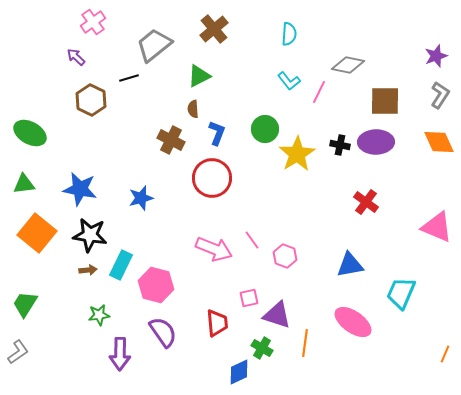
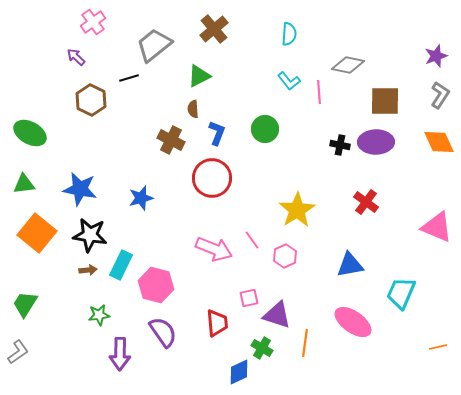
pink line at (319, 92): rotated 30 degrees counterclockwise
yellow star at (297, 154): moved 56 px down
pink hexagon at (285, 256): rotated 15 degrees clockwise
orange line at (445, 354): moved 7 px left, 7 px up; rotated 54 degrees clockwise
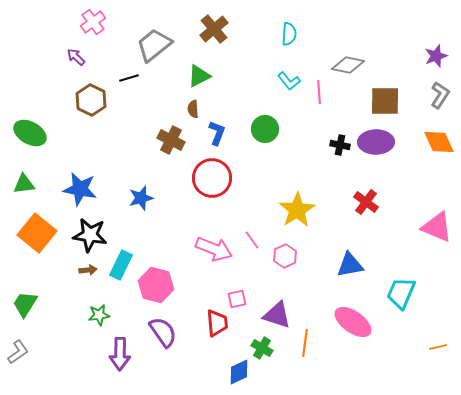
pink square at (249, 298): moved 12 px left, 1 px down
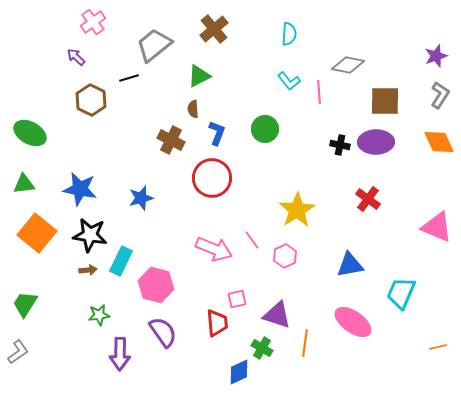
red cross at (366, 202): moved 2 px right, 3 px up
cyan rectangle at (121, 265): moved 4 px up
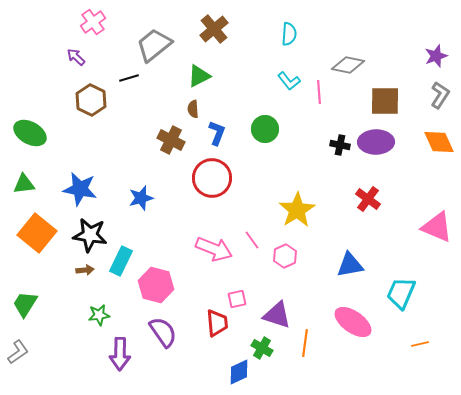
brown arrow at (88, 270): moved 3 px left
orange line at (438, 347): moved 18 px left, 3 px up
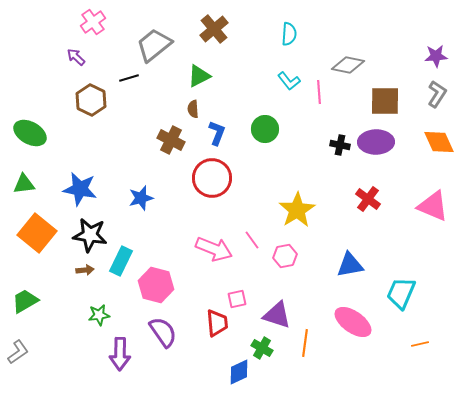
purple star at (436, 56): rotated 15 degrees clockwise
gray L-shape at (440, 95): moved 3 px left, 1 px up
pink triangle at (437, 227): moved 4 px left, 21 px up
pink hexagon at (285, 256): rotated 15 degrees clockwise
green trapezoid at (25, 304): moved 3 px up; rotated 28 degrees clockwise
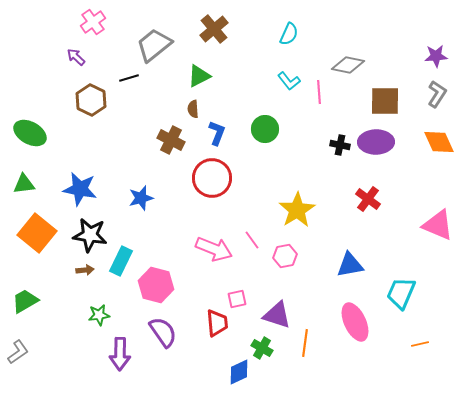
cyan semicircle at (289, 34): rotated 20 degrees clockwise
pink triangle at (433, 206): moved 5 px right, 19 px down
pink ellipse at (353, 322): moved 2 px right; rotated 30 degrees clockwise
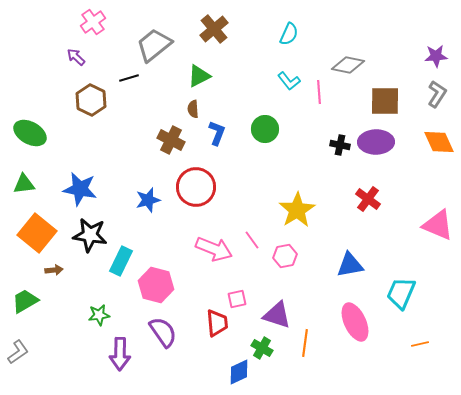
red circle at (212, 178): moved 16 px left, 9 px down
blue star at (141, 198): moved 7 px right, 2 px down
brown arrow at (85, 270): moved 31 px left
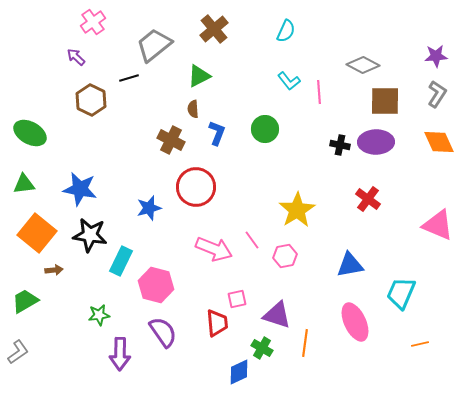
cyan semicircle at (289, 34): moved 3 px left, 3 px up
gray diamond at (348, 65): moved 15 px right; rotated 16 degrees clockwise
blue star at (148, 200): moved 1 px right, 8 px down
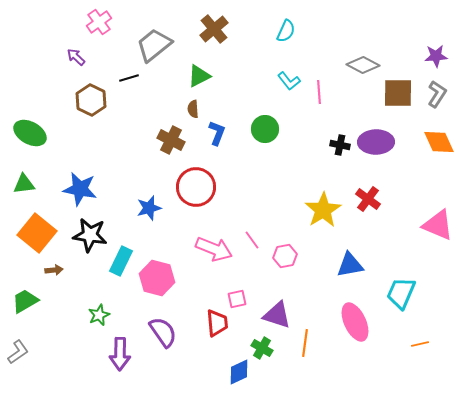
pink cross at (93, 22): moved 6 px right
brown square at (385, 101): moved 13 px right, 8 px up
yellow star at (297, 210): moved 26 px right
pink hexagon at (156, 285): moved 1 px right, 7 px up
green star at (99, 315): rotated 15 degrees counterclockwise
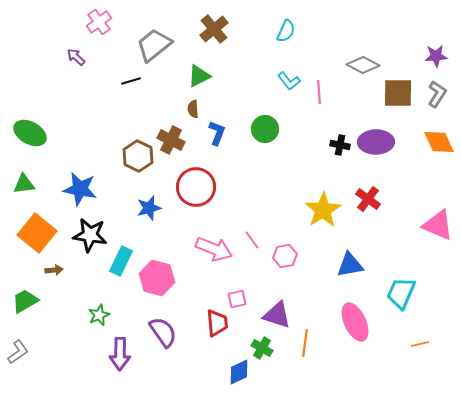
black line at (129, 78): moved 2 px right, 3 px down
brown hexagon at (91, 100): moved 47 px right, 56 px down
